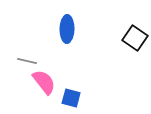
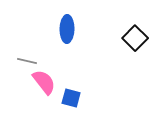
black square: rotated 10 degrees clockwise
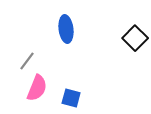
blue ellipse: moved 1 px left; rotated 8 degrees counterclockwise
gray line: rotated 66 degrees counterclockwise
pink semicircle: moved 7 px left, 6 px down; rotated 60 degrees clockwise
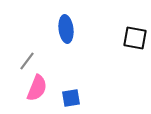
black square: rotated 35 degrees counterclockwise
blue square: rotated 24 degrees counterclockwise
